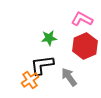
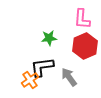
pink L-shape: rotated 115 degrees counterclockwise
black L-shape: moved 2 px down
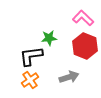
pink L-shape: moved 1 px right, 1 px up; rotated 130 degrees clockwise
red hexagon: rotated 15 degrees counterclockwise
black L-shape: moved 11 px left, 11 px up
gray arrow: rotated 108 degrees clockwise
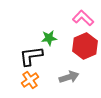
red hexagon: rotated 15 degrees clockwise
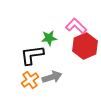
pink L-shape: moved 7 px left, 8 px down
black L-shape: moved 1 px right, 1 px up
gray arrow: moved 17 px left
